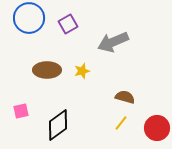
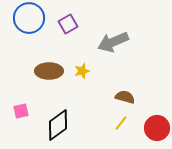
brown ellipse: moved 2 px right, 1 px down
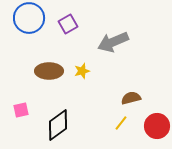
brown semicircle: moved 6 px right, 1 px down; rotated 30 degrees counterclockwise
pink square: moved 1 px up
red circle: moved 2 px up
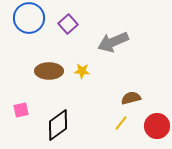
purple square: rotated 12 degrees counterclockwise
yellow star: rotated 21 degrees clockwise
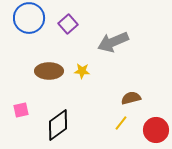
red circle: moved 1 px left, 4 px down
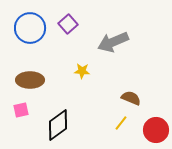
blue circle: moved 1 px right, 10 px down
brown ellipse: moved 19 px left, 9 px down
brown semicircle: rotated 36 degrees clockwise
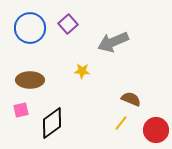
brown semicircle: moved 1 px down
black diamond: moved 6 px left, 2 px up
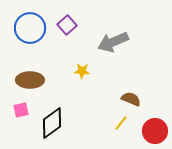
purple square: moved 1 px left, 1 px down
red circle: moved 1 px left, 1 px down
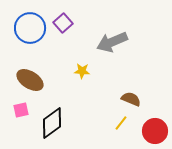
purple square: moved 4 px left, 2 px up
gray arrow: moved 1 px left
brown ellipse: rotated 32 degrees clockwise
